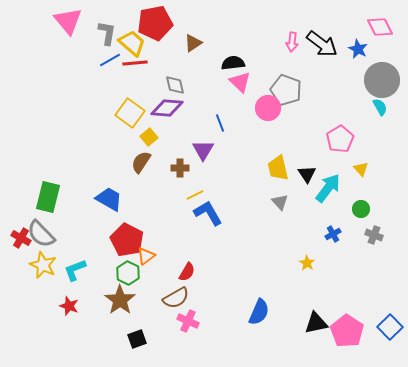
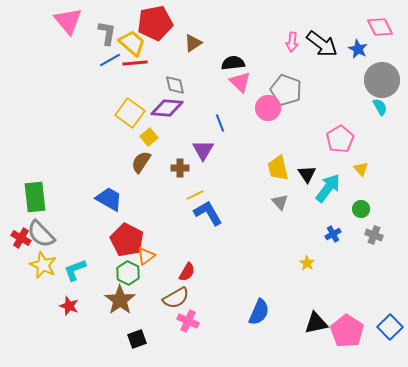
green rectangle at (48, 197): moved 13 px left; rotated 20 degrees counterclockwise
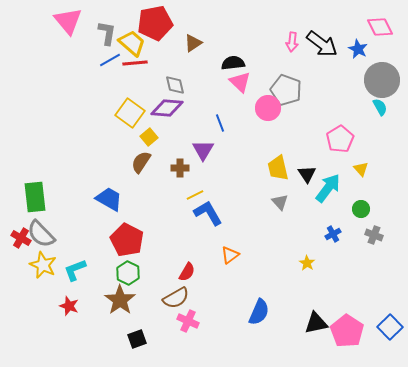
orange triangle at (146, 256): moved 84 px right, 1 px up
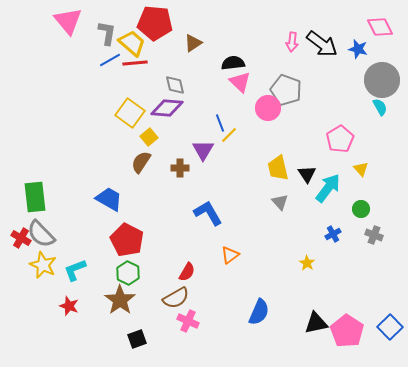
red pentagon at (155, 23): rotated 16 degrees clockwise
blue star at (358, 49): rotated 12 degrees counterclockwise
yellow line at (195, 195): moved 34 px right, 60 px up; rotated 18 degrees counterclockwise
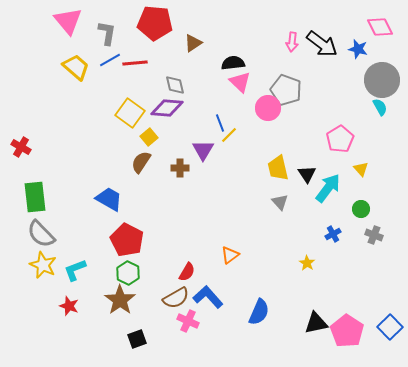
yellow trapezoid at (132, 43): moved 56 px left, 24 px down
blue L-shape at (208, 213): moved 84 px down; rotated 12 degrees counterclockwise
red cross at (21, 238): moved 91 px up
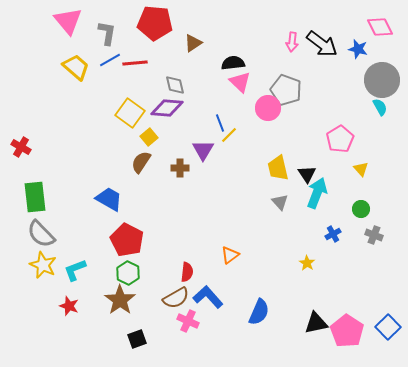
cyan arrow at (328, 188): moved 11 px left, 5 px down; rotated 16 degrees counterclockwise
red semicircle at (187, 272): rotated 24 degrees counterclockwise
blue square at (390, 327): moved 2 px left
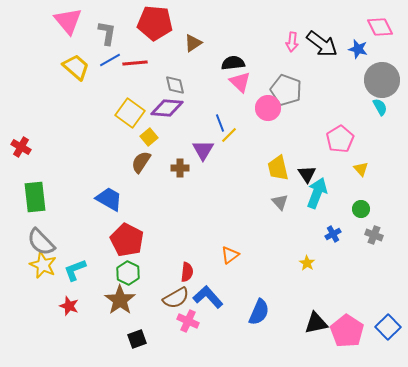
gray semicircle at (41, 234): moved 8 px down
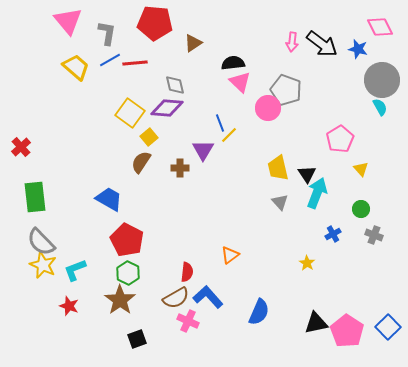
red cross at (21, 147): rotated 18 degrees clockwise
